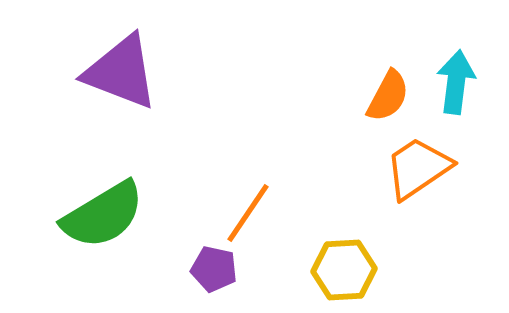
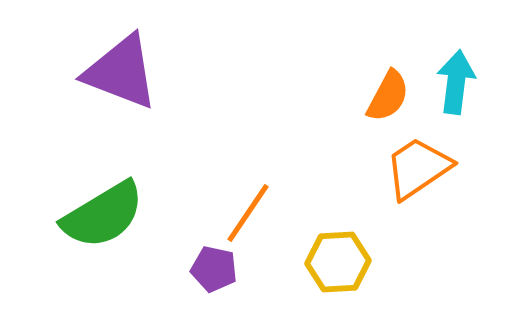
yellow hexagon: moved 6 px left, 8 px up
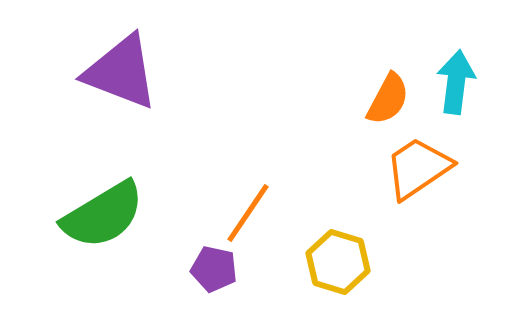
orange semicircle: moved 3 px down
yellow hexagon: rotated 20 degrees clockwise
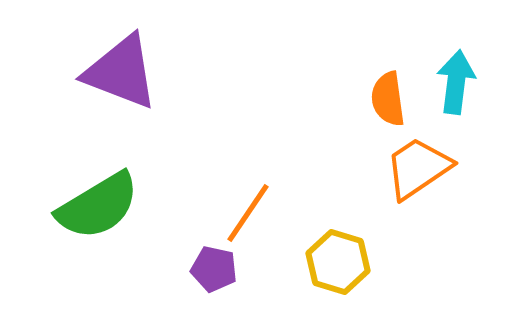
orange semicircle: rotated 144 degrees clockwise
green semicircle: moved 5 px left, 9 px up
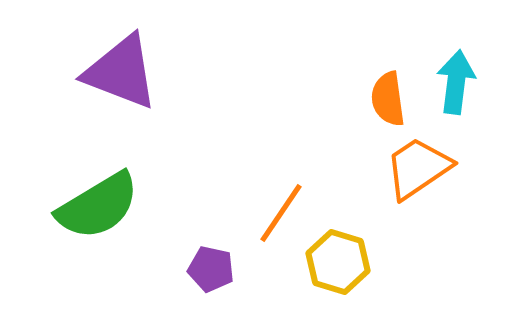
orange line: moved 33 px right
purple pentagon: moved 3 px left
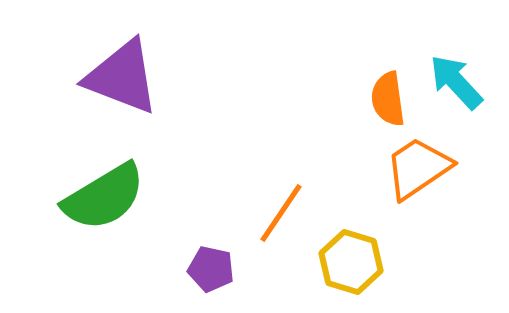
purple triangle: moved 1 px right, 5 px down
cyan arrow: rotated 50 degrees counterclockwise
green semicircle: moved 6 px right, 9 px up
yellow hexagon: moved 13 px right
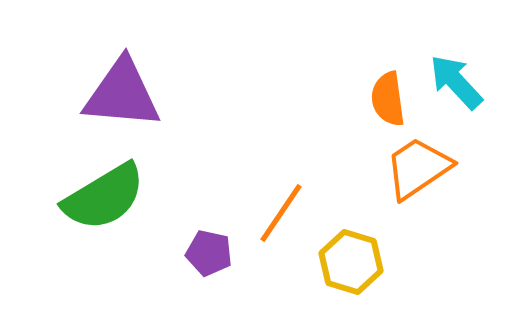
purple triangle: moved 17 px down; rotated 16 degrees counterclockwise
purple pentagon: moved 2 px left, 16 px up
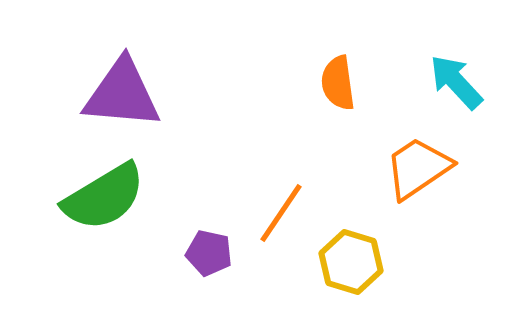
orange semicircle: moved 50 px left, 16 px up
